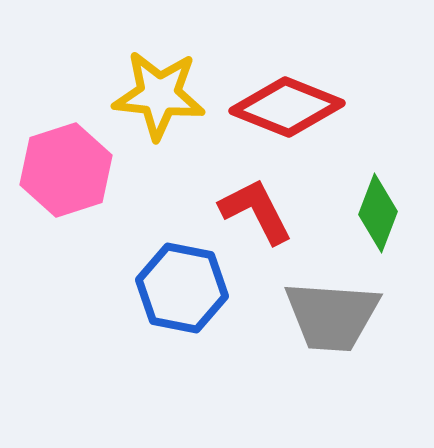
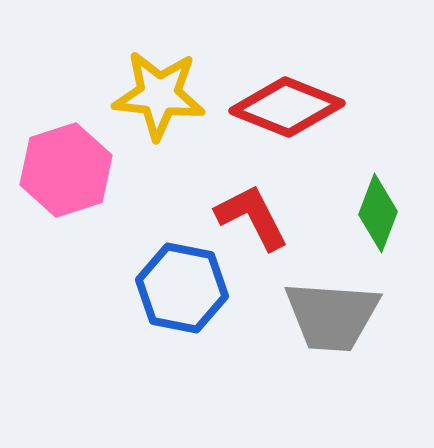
red L-shape: moved 4 px left, 6 px down
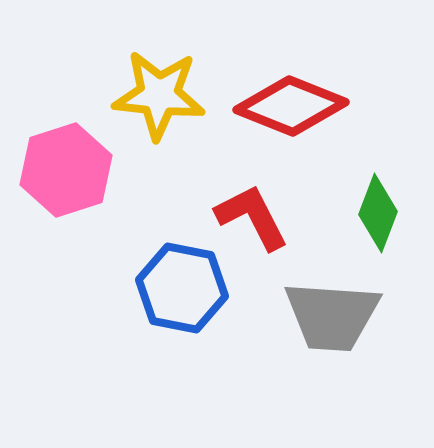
red diamond: moved 4 px right, 1 px up
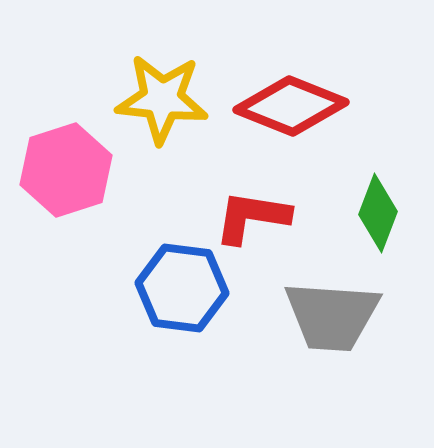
yellow star: moved 3 px right, 4 px down
red L-shape: rotated 54 degrees counterclockwise
blue hexagon: rotated 4 degrees counterclockwise
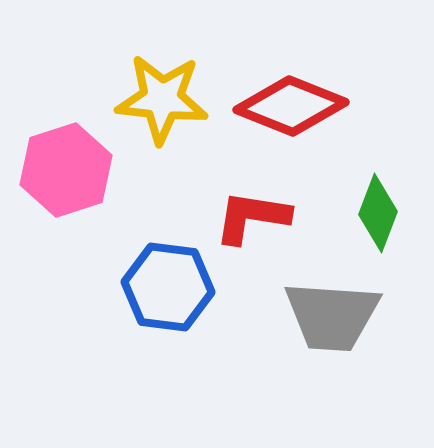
blue hexagon: moved 14 px left, 1 px up
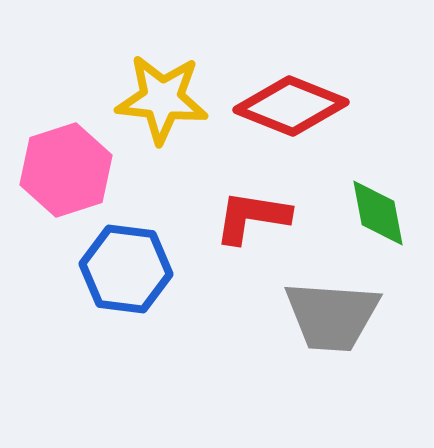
green diamond: rotated 32 degrees counterclockwise
blue hexagon: moved 42 px left, 18 px up
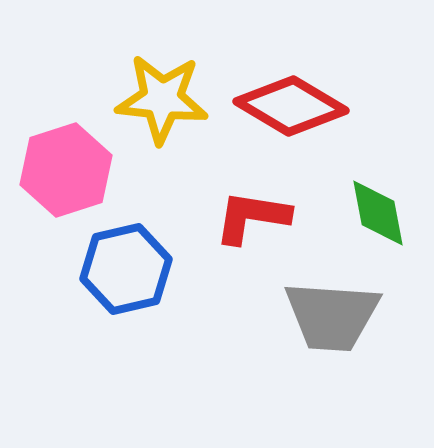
red diamond: rotated 9 degrees clockwise
blue hexagon: rotated 20 degrees counterclockwise
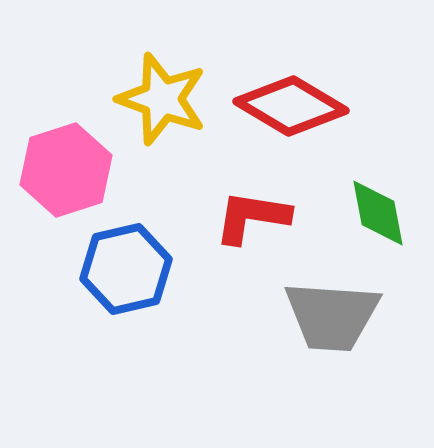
yellow star: rotated 14 degrees clockwise
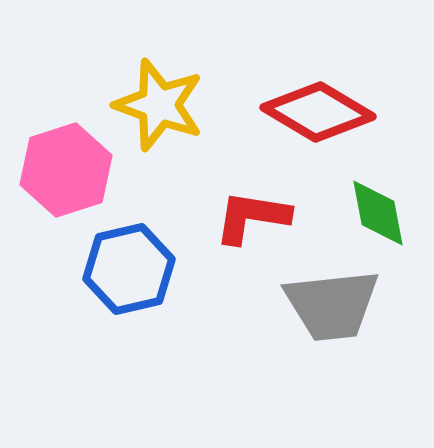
yellow star: moved 3 px left, 6 px down
red diamond: moved 27 px right, 6 px down
blue hexagon: moved 3 px right
gray trapezoid: moved 11 px up; rotated 10 degrees counterclockwise
